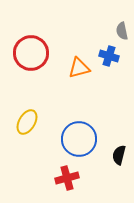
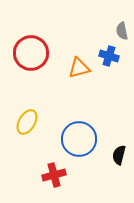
red cross: moved 13 px left, 3 px up
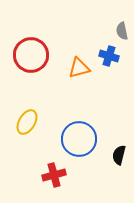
red circle: moved 2 px down
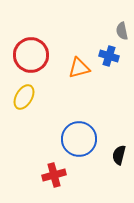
yellow ellipse: moved 3 px left, 25 px up
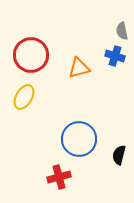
blue cross: moved 6 px right
red cross: moved 5 px right, 2 px down
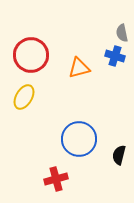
gray semicircle: moved 2 px down
red cross: moved 3 px left, 2 px down
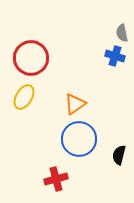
red circle: moved 3 px down
orange triangle: moved 4 px left, 36 px down; rotated 20 degrees counterclockwise
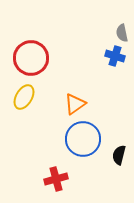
blue circle: moved 4 px right
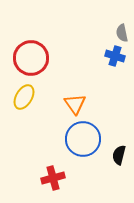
orange triangle: rotated 30 degrees counterclockwise
red cross: moved 3 px left, 1 px up
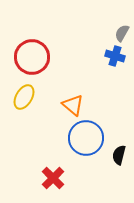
gray semicircle: rotated 42 degrees clockwise
red circle: moved 1 px right, 1 px up
orange triangle: moved 2 px left, 1 px down; rotated 15 degrees counterclockwise
blue circle: moved 3 px right, 1 px up
red cross: rotated 30 degrees counterclockwise
